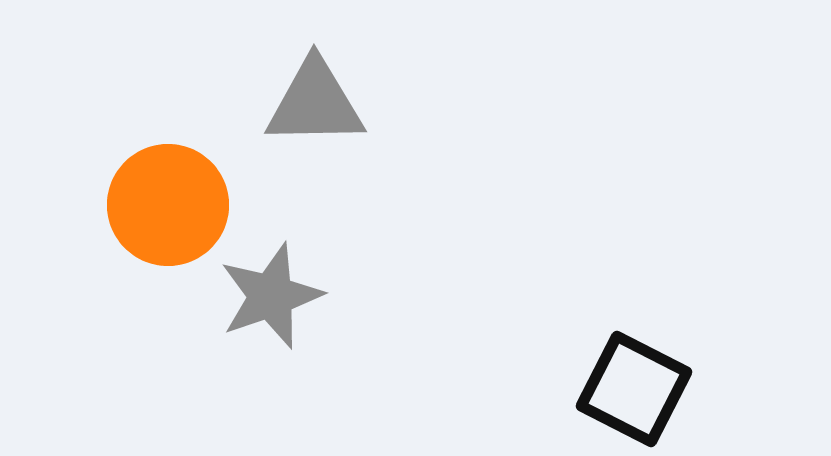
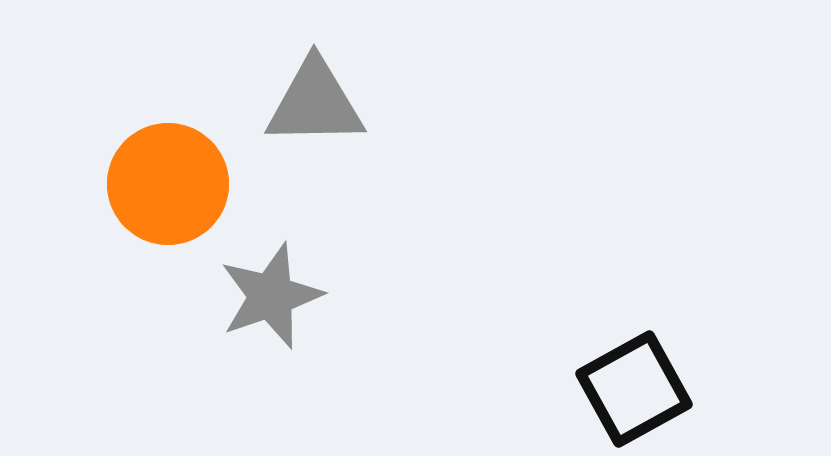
orange circle: moved 21 px up
black square: rotated 34 degrees clockwise
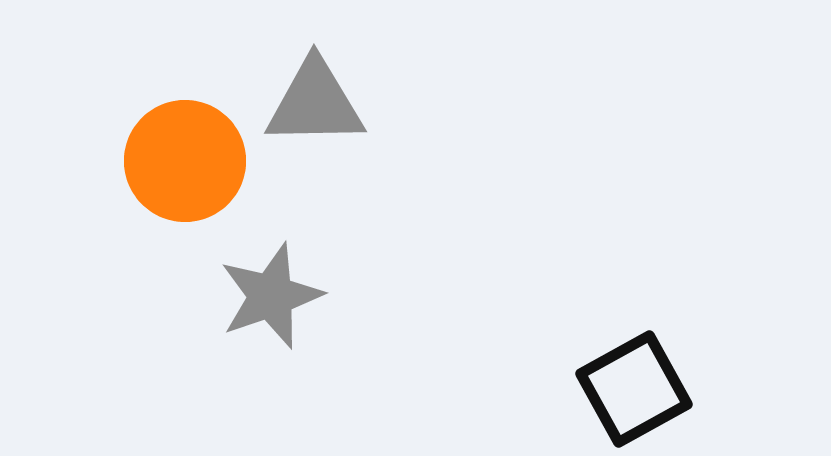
orange circle: moved 17 px right, 23 px up
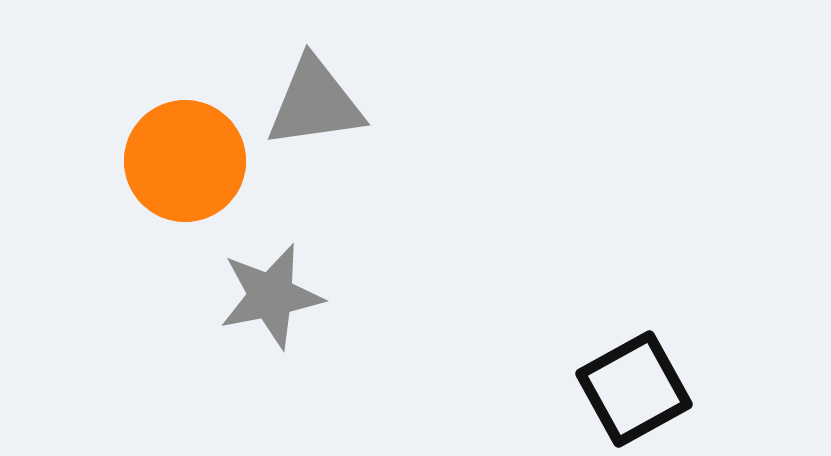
gray triangle: rotated 7 degrees counterclockwise
gray star: rotated 8 degrees clockwise
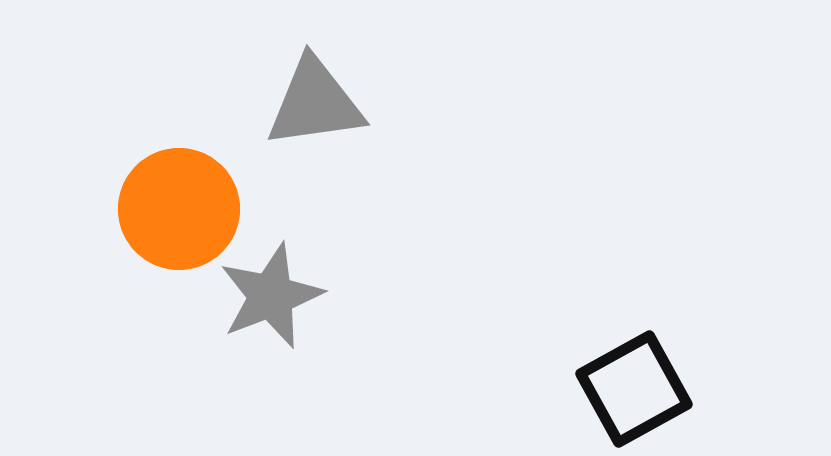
orange circle: moved 6 px left, 48 px down
gray star: rotated 10 degrees counterclockwise
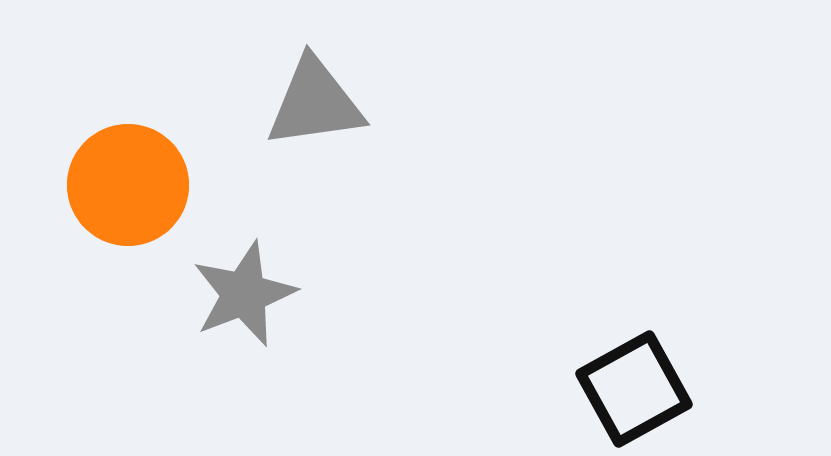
orange circle: moved 51 px left, 24 px up
gray star: moved 27 px left, 2 px up
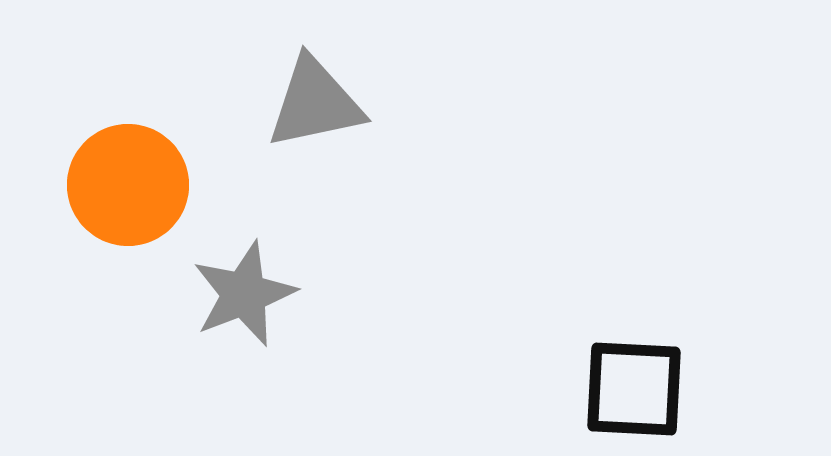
gray triangle: rotated 4 degrees counterclockwise
black square: rotated 32 degrees clockwise
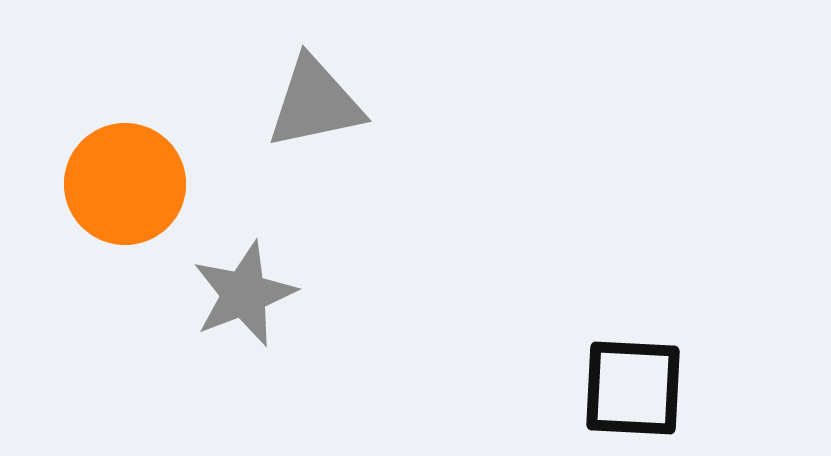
orange circle: moved 3 px left, 1 px up
black square: moved 1 px left, 1 px up
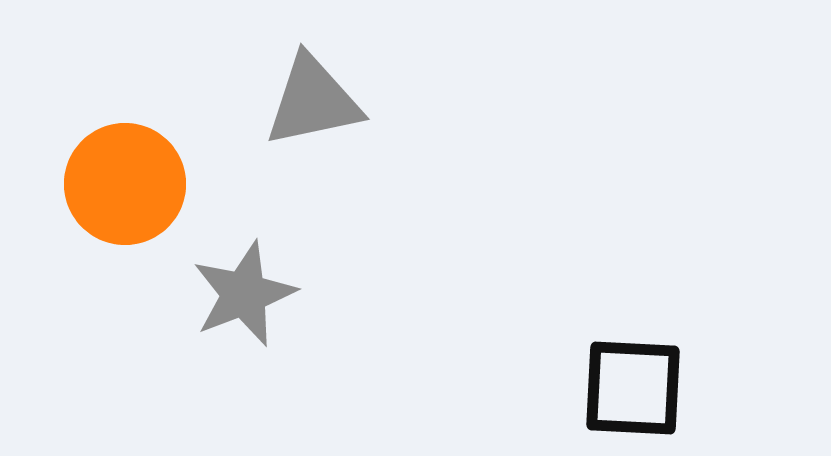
gray triangle: moved 2 px left, 2 px up
